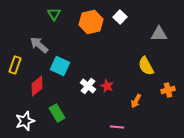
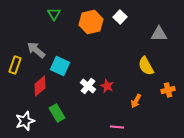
gray arrow: moved 3 px left, 5 px down
red diamond: moved 3 px right
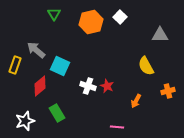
gray triangle: moved 1 px right, 1 px down
white cross: rotated 21 degrees counterclockwise
orange cross: moved 1 px down
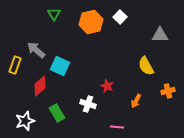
white cross: moved 18 px down
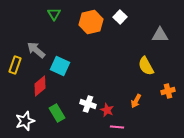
red star: moved 24 px down
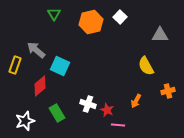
pink line: moved 1 px right, 2 px up
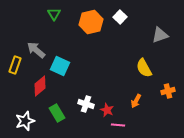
gray triangle: rotated 18 degrees counterclockwise
yellow semicircle: moved 2 px left, 2 px down
white cross: moved 2 px left
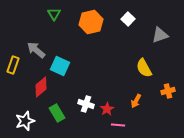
white square: moved 8 px right, 2 px down
yellow rectangle: moved 2 px left
red diamond: moved 1 px right, 1 px down
red star: moved 1 px up; rotated 16 degrees clockwise
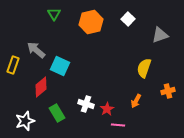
yellow semicircle: rotated 48 degrees clockwise
